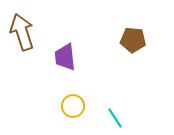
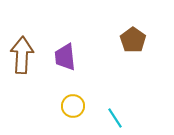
brown arrow: moved 23 px down; rotated 21 degrees clockwise
brown pentagon: rotated 30 degrees clockwise
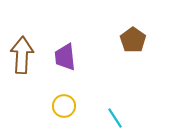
yellow circle: moved 9 px left
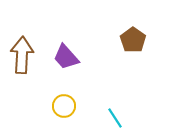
purple trapezoid: moved 1 px right; rotated 36 degrees counterclockwise
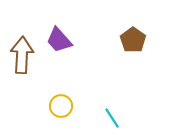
purple trapezoid: moved 7 px left, 17 px up
yellow circle: moved 3 px left
cyan line: moved 3 px left
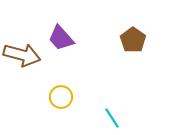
purple trapezoid: moved 2 px right, 2 px up
brown arrow: rotated 102 degrees clockwise
yellow circle: moved 9 px up
